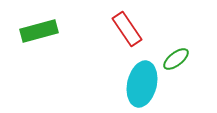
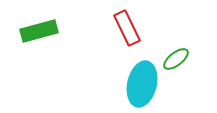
red rectangle: moved 1 px up; rotated 8 degrees clockwise
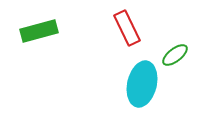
green ellipse: moved 1 px left, 4 px up
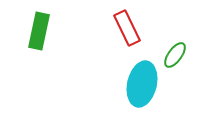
green rectangle: rotated 63 degrees counterclockwise
green ellipse: rotated 16 degrees counterclockwise
